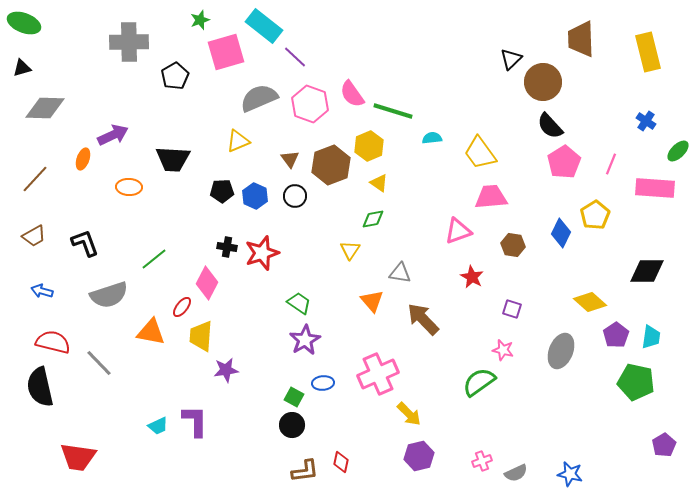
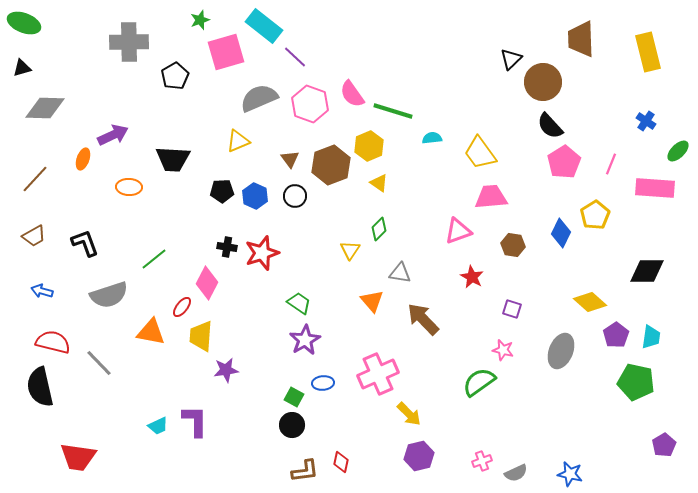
green diamond at (373, 219): moved 6 px right, 10 px down; rotated 35 degrees counterclockwise
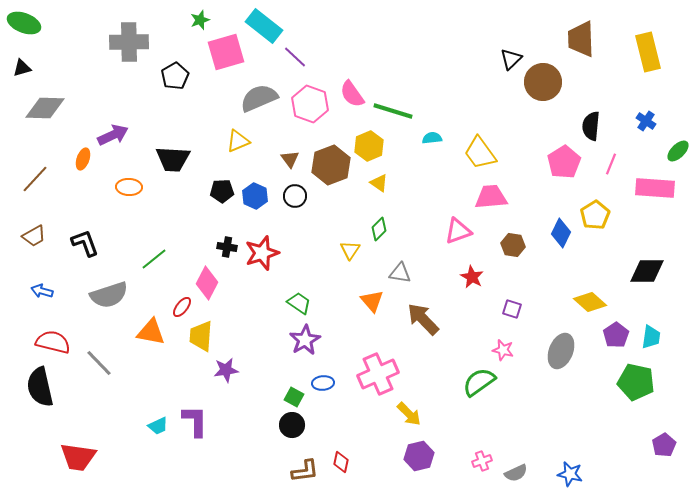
black semicircle at (550, 126): moved 41 px right; rotated 48 degrees clockwise
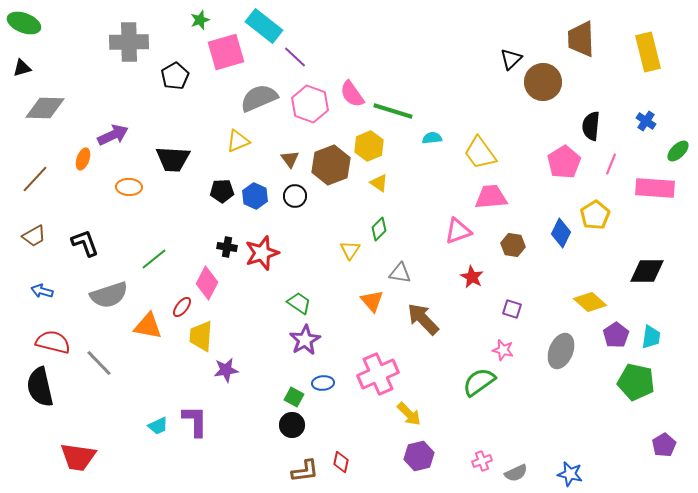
orange triangle at (151, 332): moved 3 px left, 6 px up
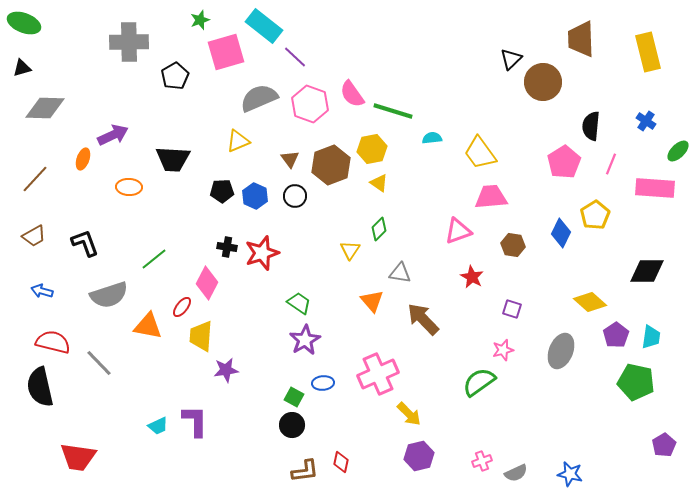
yellow hexagon at (369, 146): moved 3 px right, 3 px down; rotated 12 degrees clockwise
pink star at (503, 350): rotated 30 degrees counterclockwise
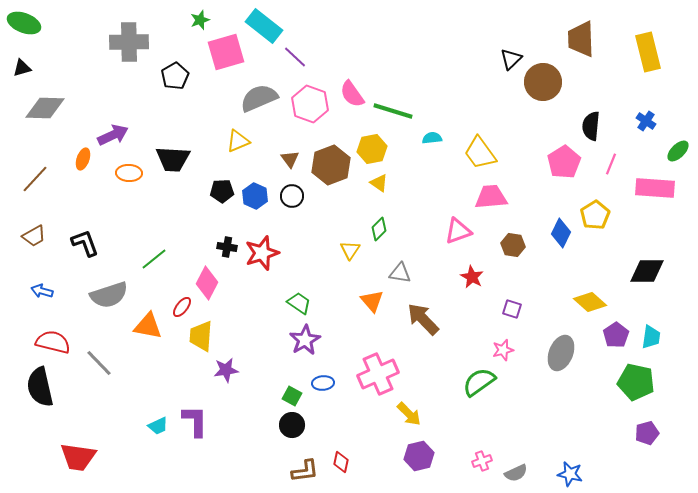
orange ellipse at (129, 187): moved 14 px up
black circle at (295, 196): moved 3 px left
gray ellipse at (561, 351): moved 2 px down
green square at (294, 397): moved 2 px left, 1 px up
purple pentagon at (664, 445): moved 17 px left, 12 px up; rotated 15 degrees clockwise
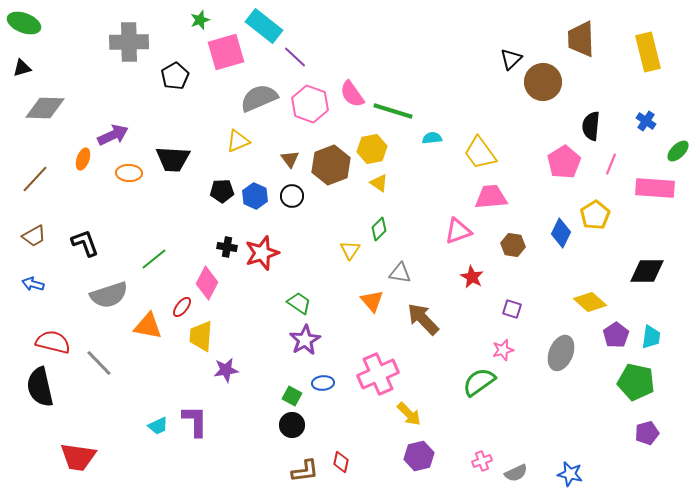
blue arrow at (42, 291): moved 9 px left, 7 px up
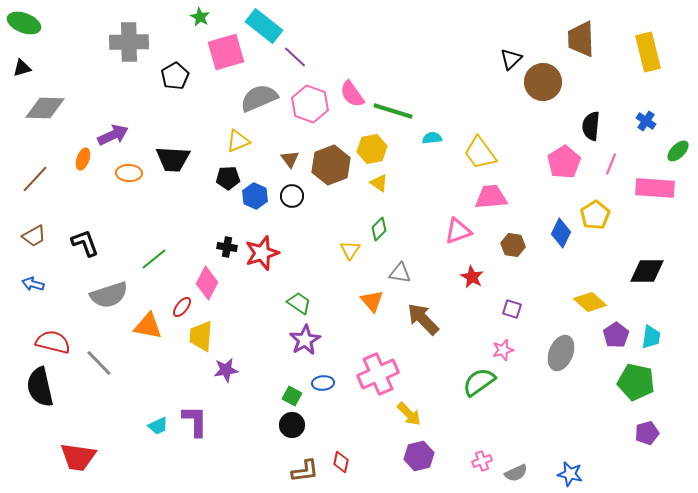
green star at (200, 20): moved 3 px up; rotated 24 degrees counterclockwise
black pentagon at (222, 191): moved 6 px right, 13 px up
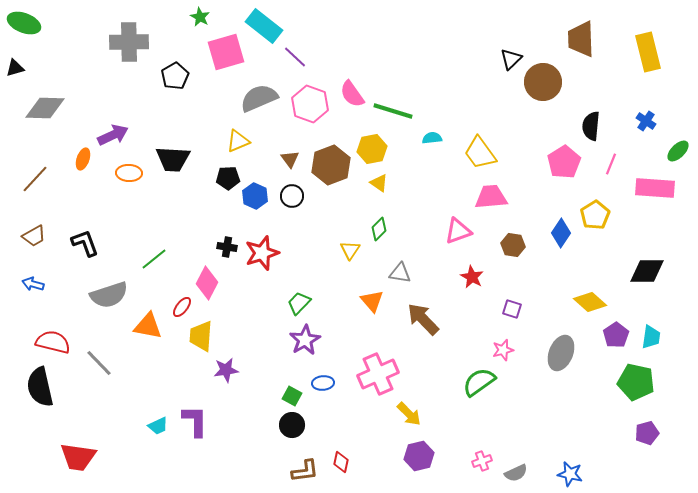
black triangle at (22, 68): moved 7 px left
blue diamond at (561, 233): rotated 8 degrees clockwise
green trapezoid at (299, 303): rotated 80 degrees counterclockwise
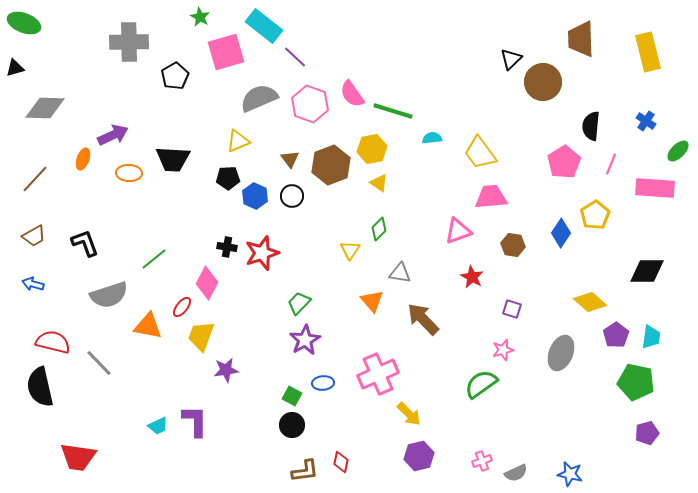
yellow trapezoid at (201, 336): rotated 16 degrees clockwise
green semicircle at (479, 382): moved 2 px right, 2 px down
